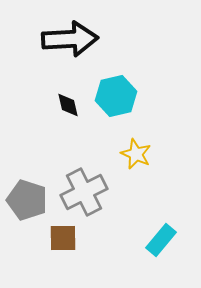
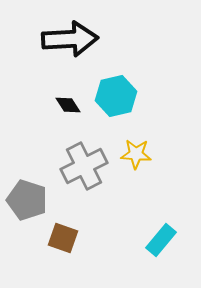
black diamond: rotated 20 degrees counterclockwise
yellow star: rotated 20 degrees counterclockwise
gray cross: moved 26 px up
brown square: rotated 20 degrees clockwise
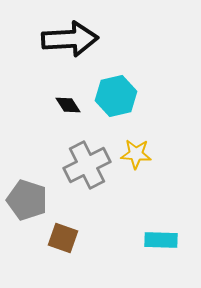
gray cross: moved 3 px right, 1 px up
cyan rectangle: rotated 52 degrees clockwise
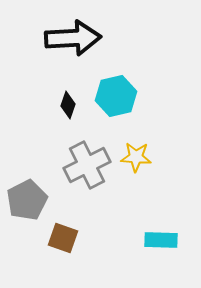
black arrow: moved 3 px right, 1 px up
black diamond: rotated 52 degrees clockwise
yellow star: moved 3 px down
gray pentagon: rotated 27 degrees clockwise
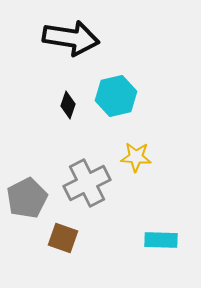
black arrow: moved 2 px left; rotated 12 degrees clockwise
gray cross: moved 18 px down
gray pentagon: moved 2 px up
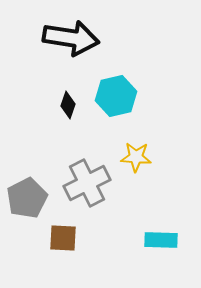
brown square: rotated 16 degrees counterclockwise
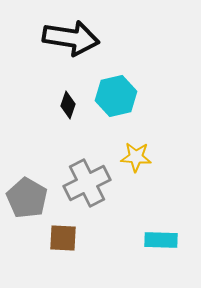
gray pentagon: rotated 15 degrees counterclockwise
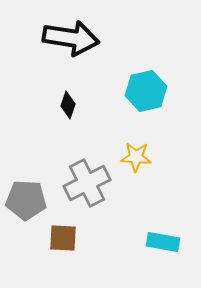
cyan hexagon: moved 30 px right, 5 px up
gray pentagon: moved 1 px left, 2 px down; rotated 27 degrees counterclockwise
cyan rectangle: moved 2 px right, 2 px down; rotated 8 degrees clockwise
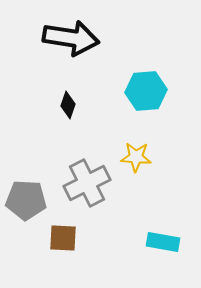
cyan hexagon: rotated 9 degrees clockwise
